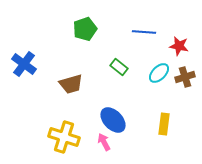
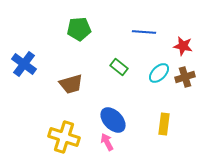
green pentagon: moved 6 px left; rotated 15 degrees clockwise
red star: moved 4 px right
pink arrow: moved 3 px right
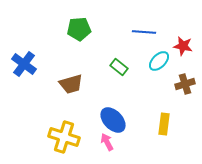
cyan ellipse: moved 12 px up
brown cross: moved 7 px down
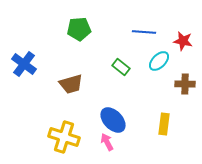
red star: moved 5 px up
green rectangle: moved 2 px right
brown cross: rotated 18 degrees clockwise
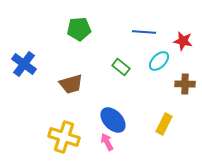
yellow rectangle: rotated 20 degrees clockwise
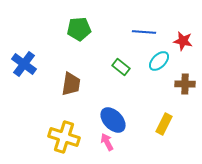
brown trapezoid: rotated 65 degrees counterclockwise
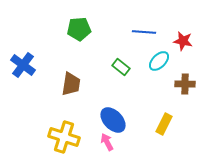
blue cross: moved 1 px left, 1 px down
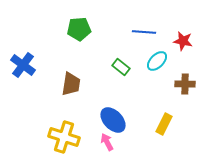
cyan ellipse: moved 2 px left
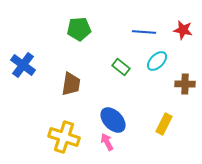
red star: moved 11 px up
